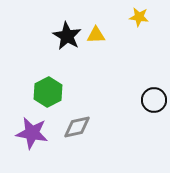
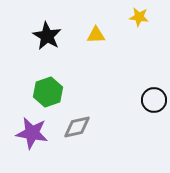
black star: moved 20 px left
green hexagon: rotated 8 degrees clockwise
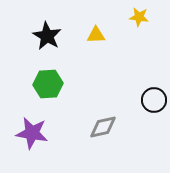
green hexagon: moved 8 px up; rotated 16 degrees clockwise
gray diamond: moved 26 px right
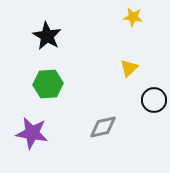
yellow star: moved 6 px left
yellow triangle: moved 33 px right, 33 px down; rotated 42 degrees counterclockwise
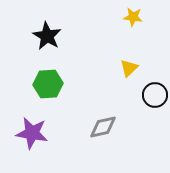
black circle: moved 1 px right, 5 px up
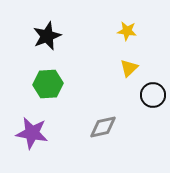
yellow star: moved 6 px left, 14 px down
black star: rotated 20 degrees clockwise
black circle: moved 2 px left
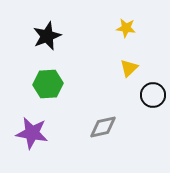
yellow star: moved 1 px left, 3 px up
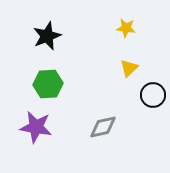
purple star: moved 4 px right, 6 px up
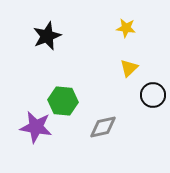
green hexagon: moved 15 px right, 17 px down; rotated 8 degrees clockwise
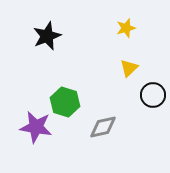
yellow star: rotated 24 degrees counterclockwise
green hexagon: moved 2 px right, 1 px down; rotated 12 degrees clockwise
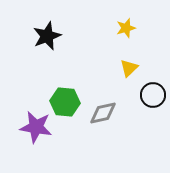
green hexagon: rotated 12 degrees counterclockwise
gray diamond: moved 14 px up
